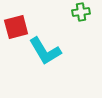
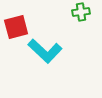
cyan L-shape: rotated 16 degrees counterclockwise
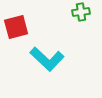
cyan L-shape: moved 2 px right, 8 px down
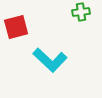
cyan L-shape: moved 3 px right, 1 px down
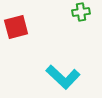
cyan L-shape: moved 13 px right, 17 px down
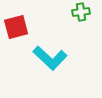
cyan L-shape: moved 13 px left, 19 px up
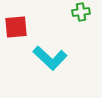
red square: rotated 10 degrees clockwise
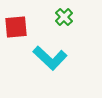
green cross: moved 17 px left, 5 px down; rotated 36 degrees counterclockwise
